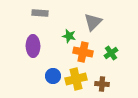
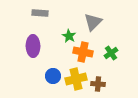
green star: rotated 16 degrees clockwise
brown cross: moved 4 px left
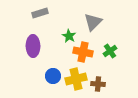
gray rectangle: rotated 21 degrees counterclockwise
green cross: moved 1 px left, 2 px up
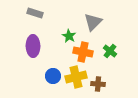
gray rectangle: moved 5 px left; rotated 35 degrees clockwise
green cross: rotated 16 degrees counterclockwise
yellow cross: moved 2 px up
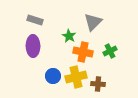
gray rectangle: moved 7 px down
green cross: rotated 24 degrees clockwise
